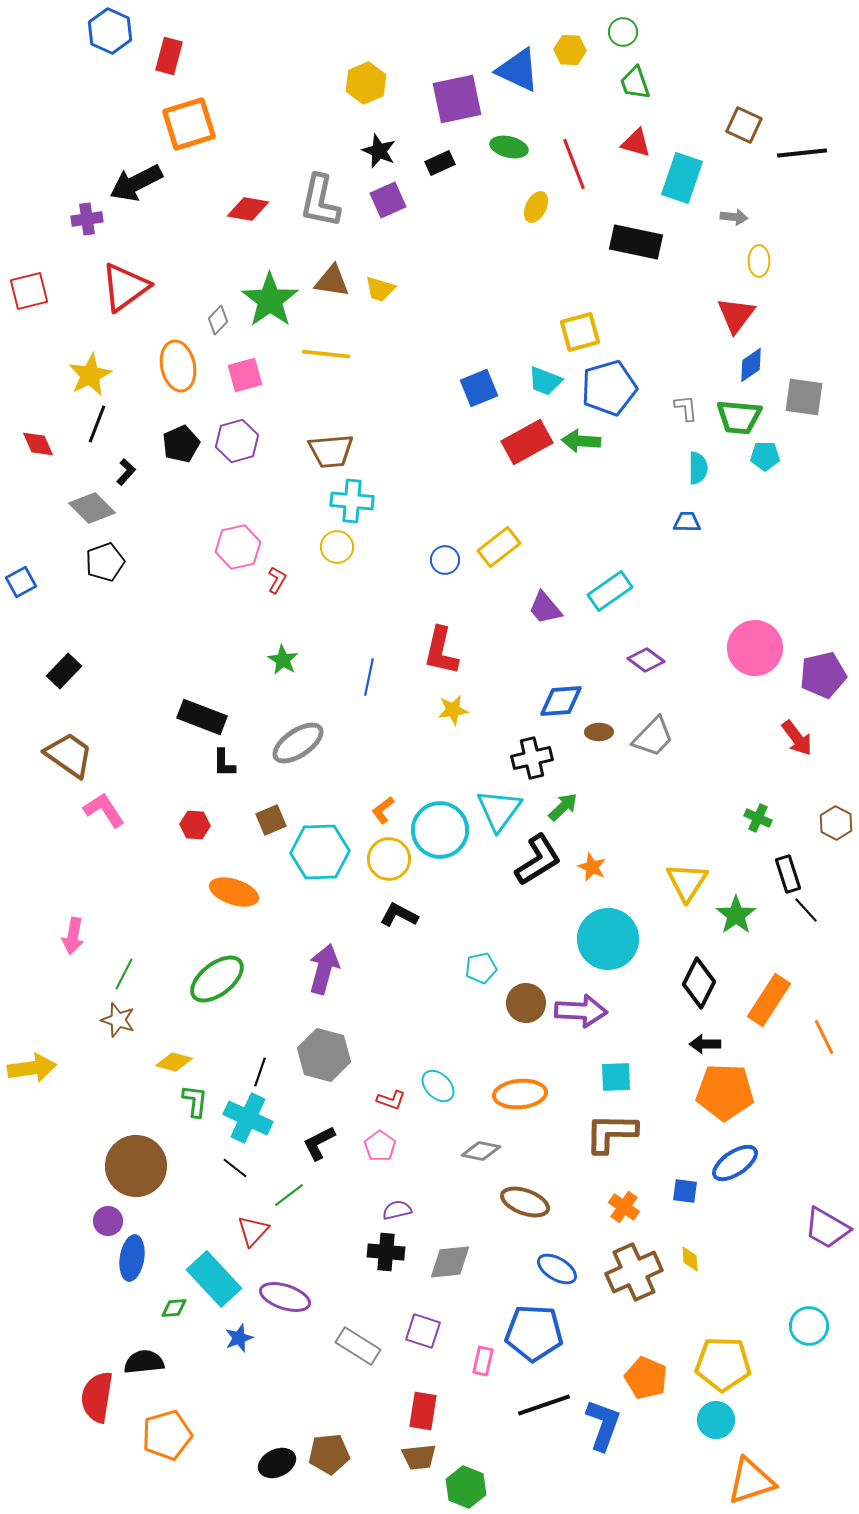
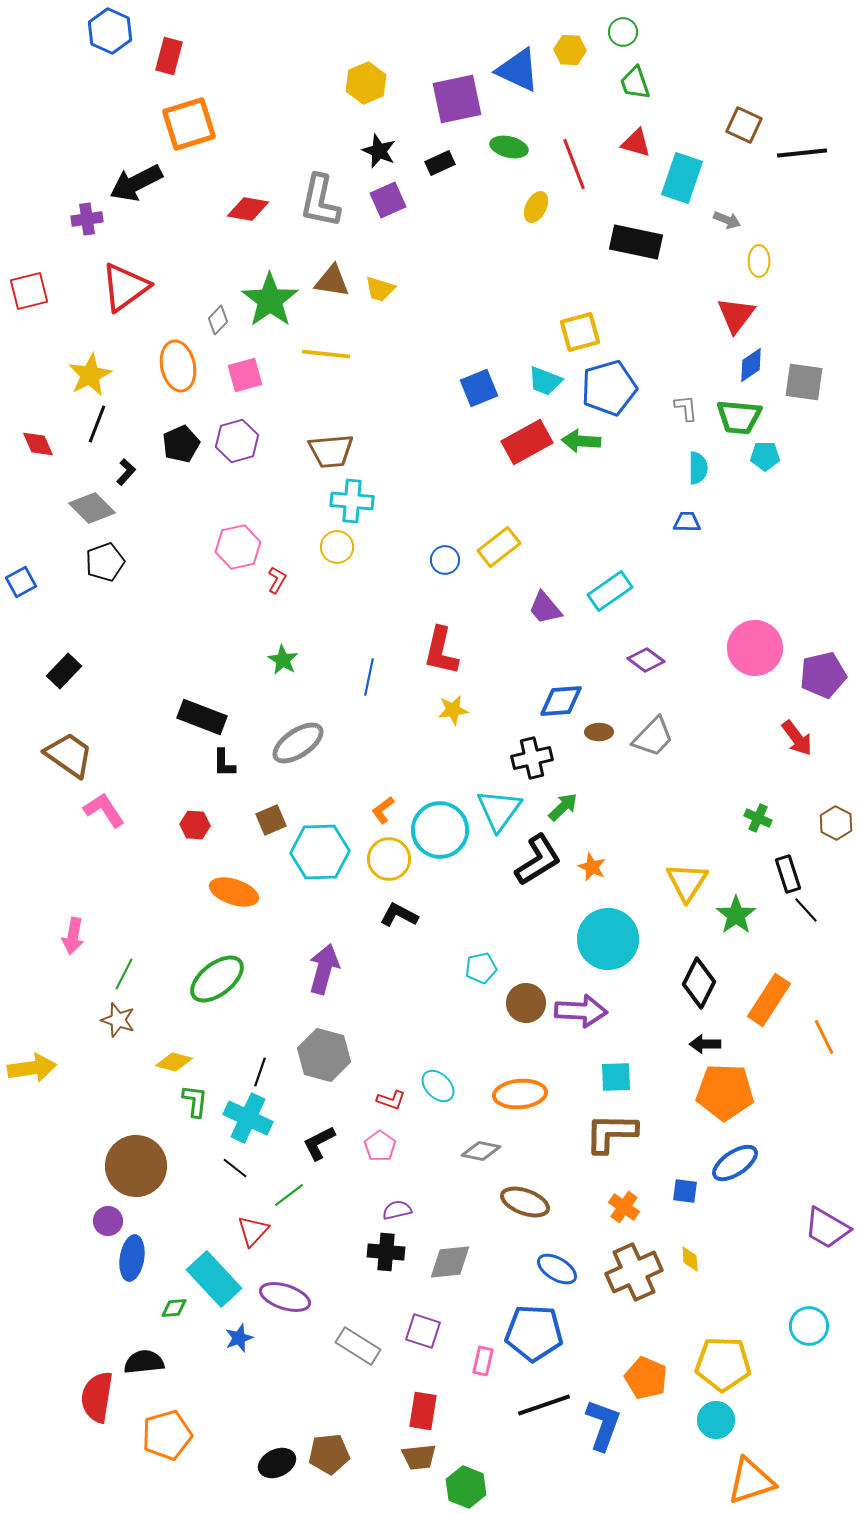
gray arrow at (734, 217): moved 7 px left, 3 px down; rotated 16 degrees clockwise
gray square at (804, 397): moved 15 px up
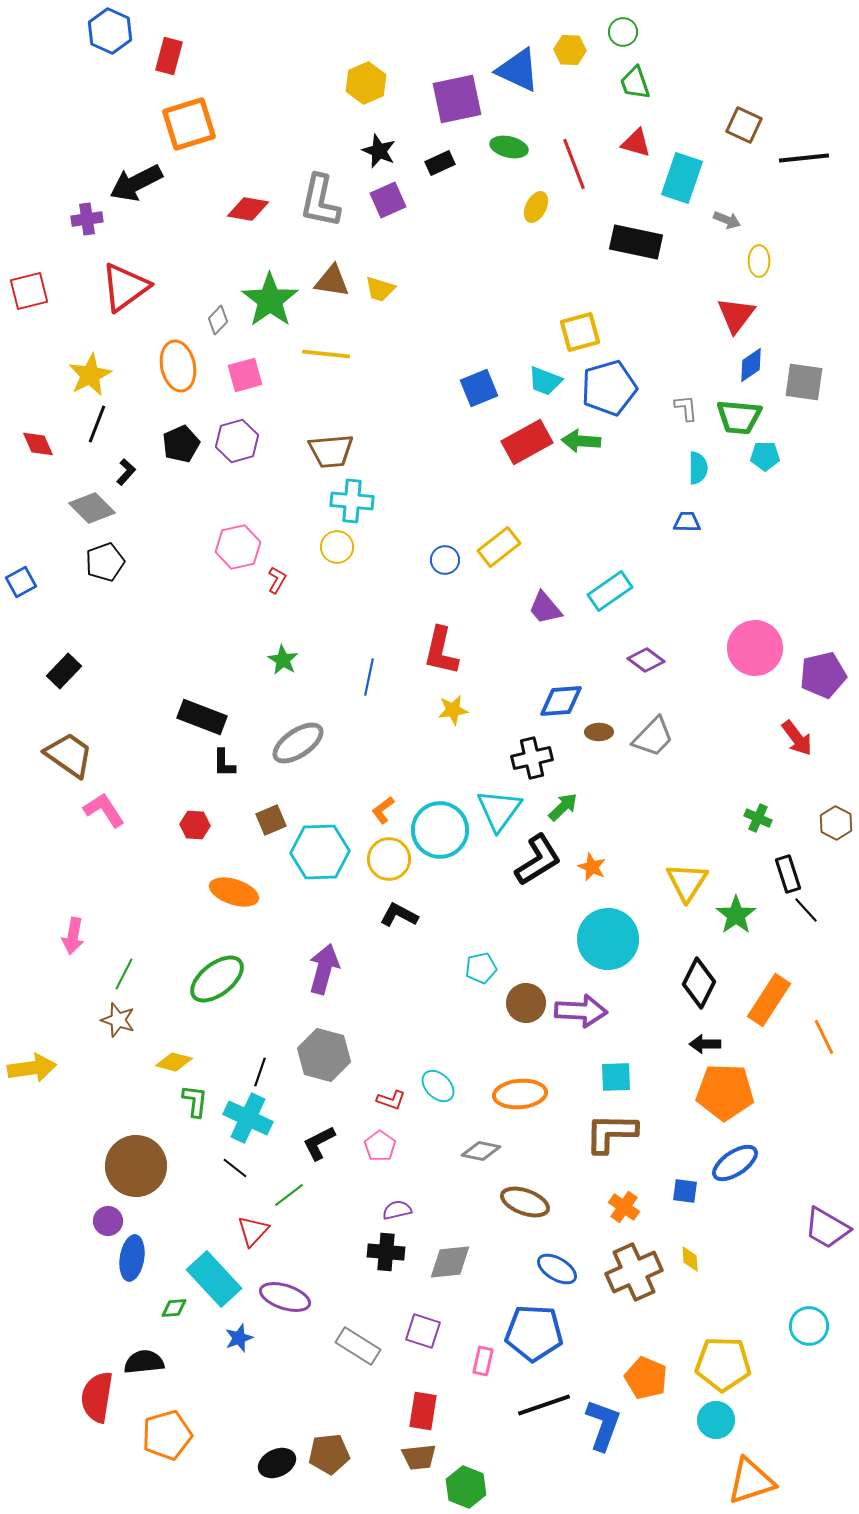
black line at (802, 153): moved 2 px right, 5 px down
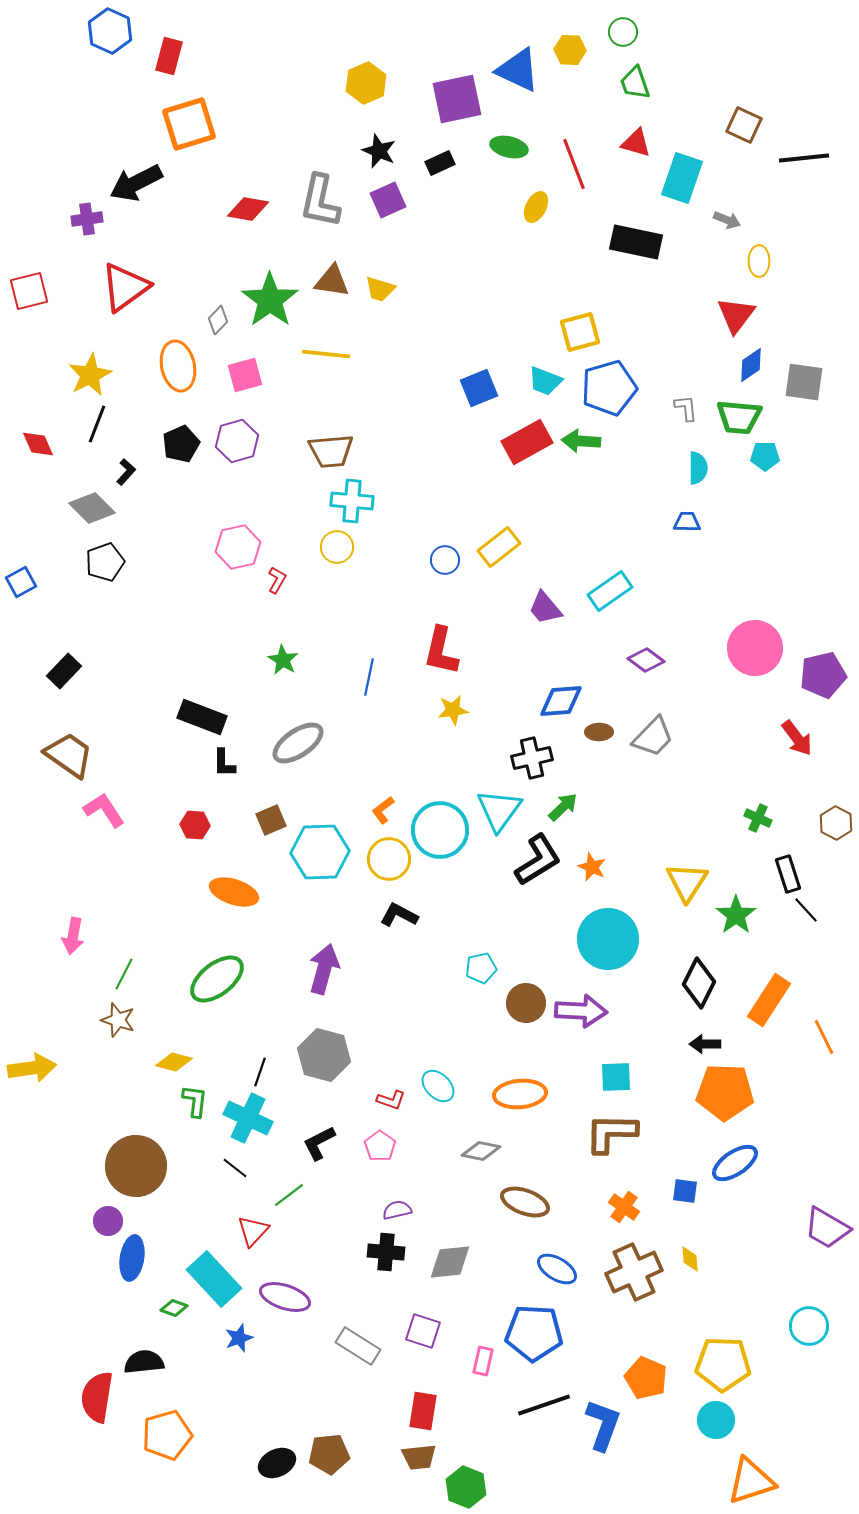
green diamond at (174, 1308): rotated 24 degrees clockwise
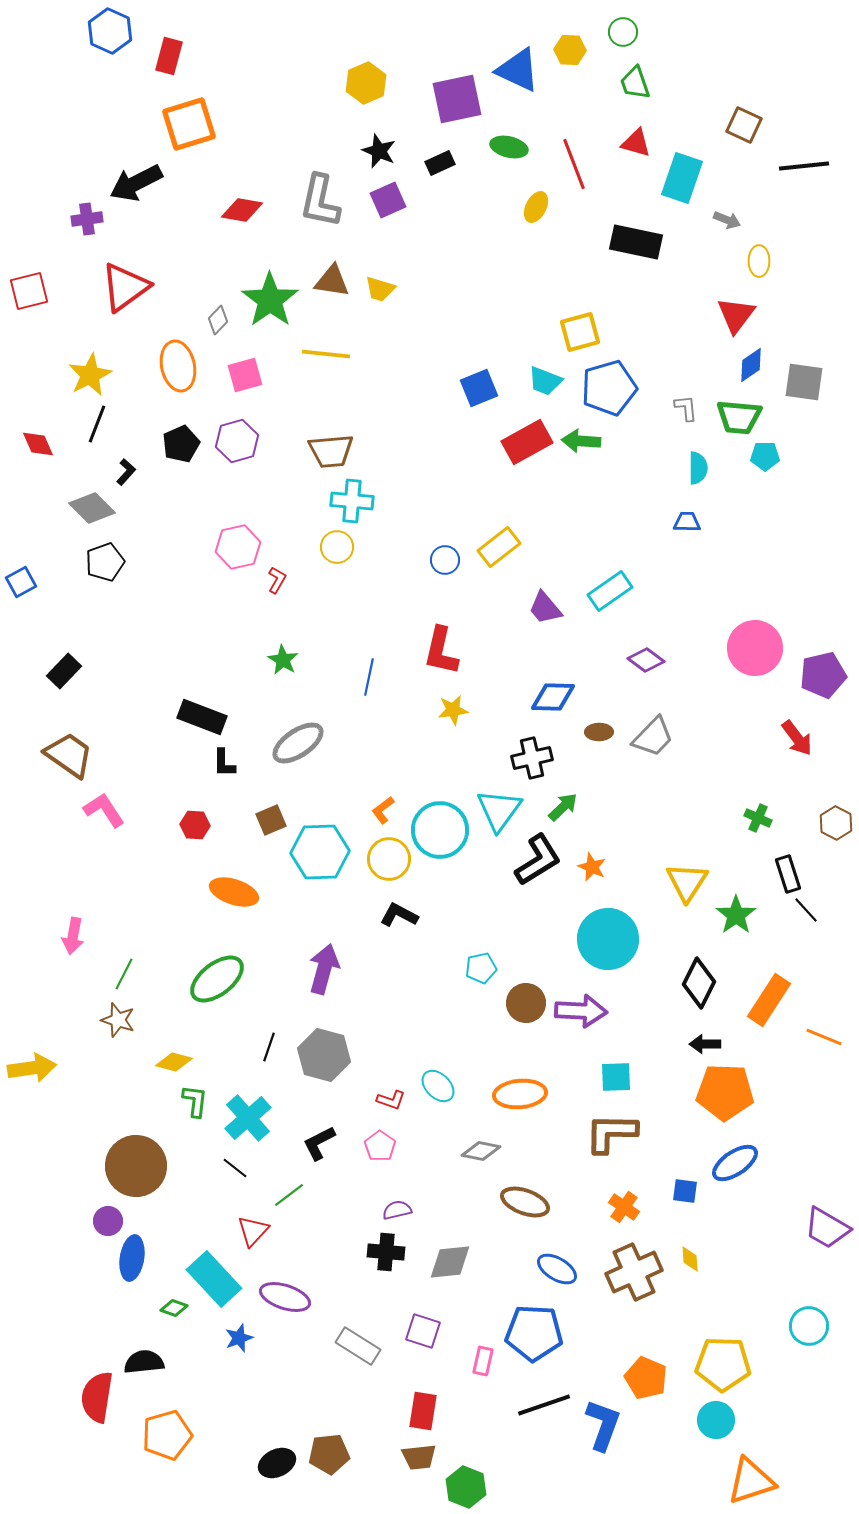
black line at (804, 158): moved 8 px down
red diamond at (248, 209): moved 6 px left, 1 px down
blue diamond at (561, 701): moved 8 px left, 4 px up; rotated 6 degrees clockwise
orange line at (824, 1037): rotated 42 degrees counterclockwise
black line at (260, 1072): moved 9 px right, 25 px up
cyan cross at (248, 1118): rotated 24 degrees clockwise
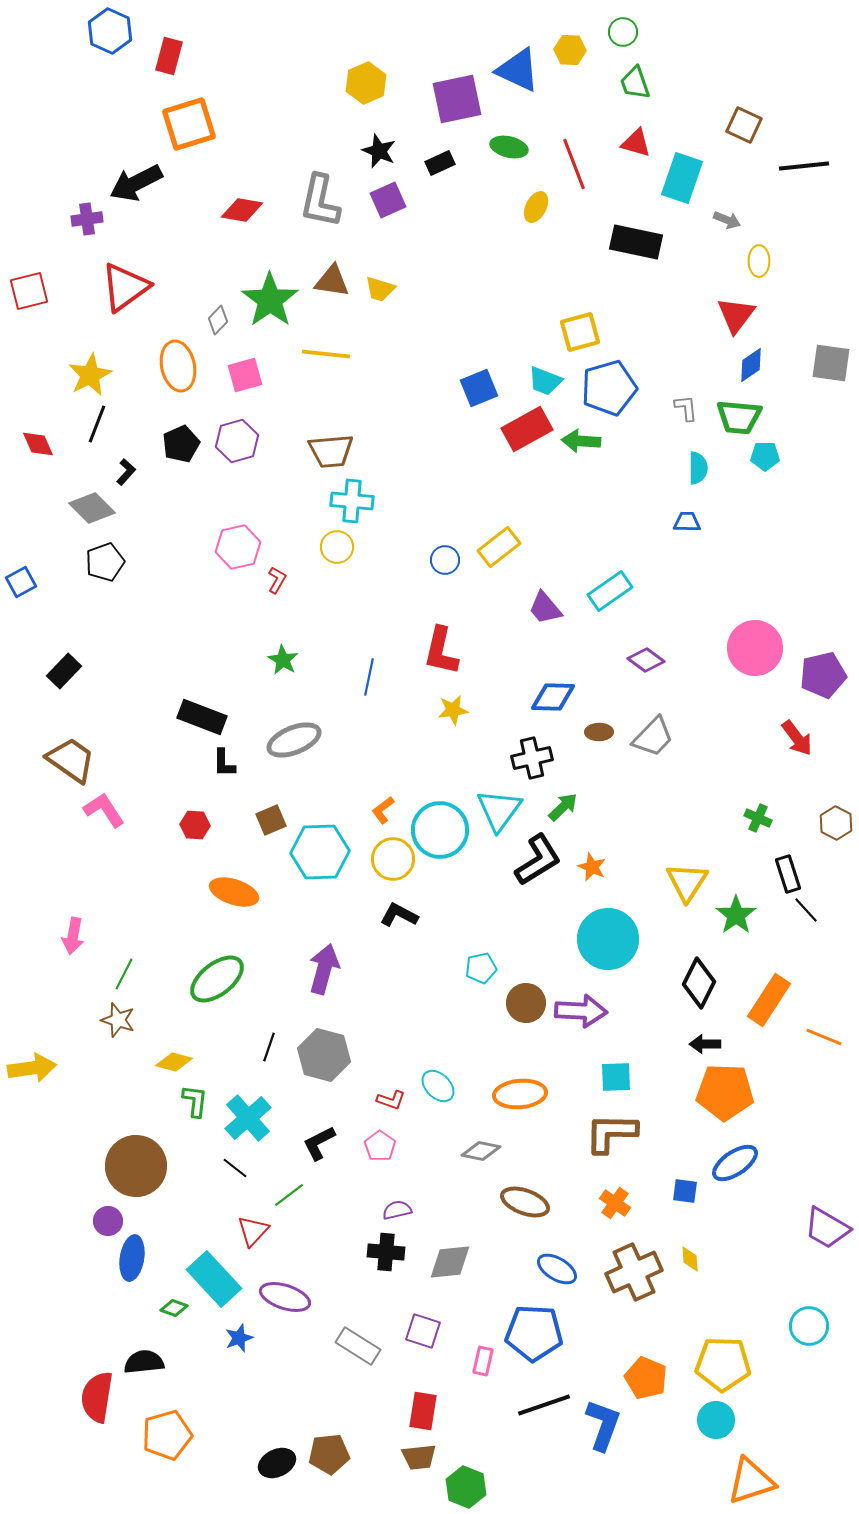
gray square at (804, 382): moved 27 px right, 19 px up
red rectangle at (527, 442): moved 13 px up
gray ellipse at (298, 743): moved 4 px left, 3 px up; rotated 12 degrees clockwise
brown trapezoid at (69, 755): moved 2 px right, 5 px down
yellow circle at (389, 859): moved 4 px right
orange cross at (624, 1207): moved 9 px left, 4 px up
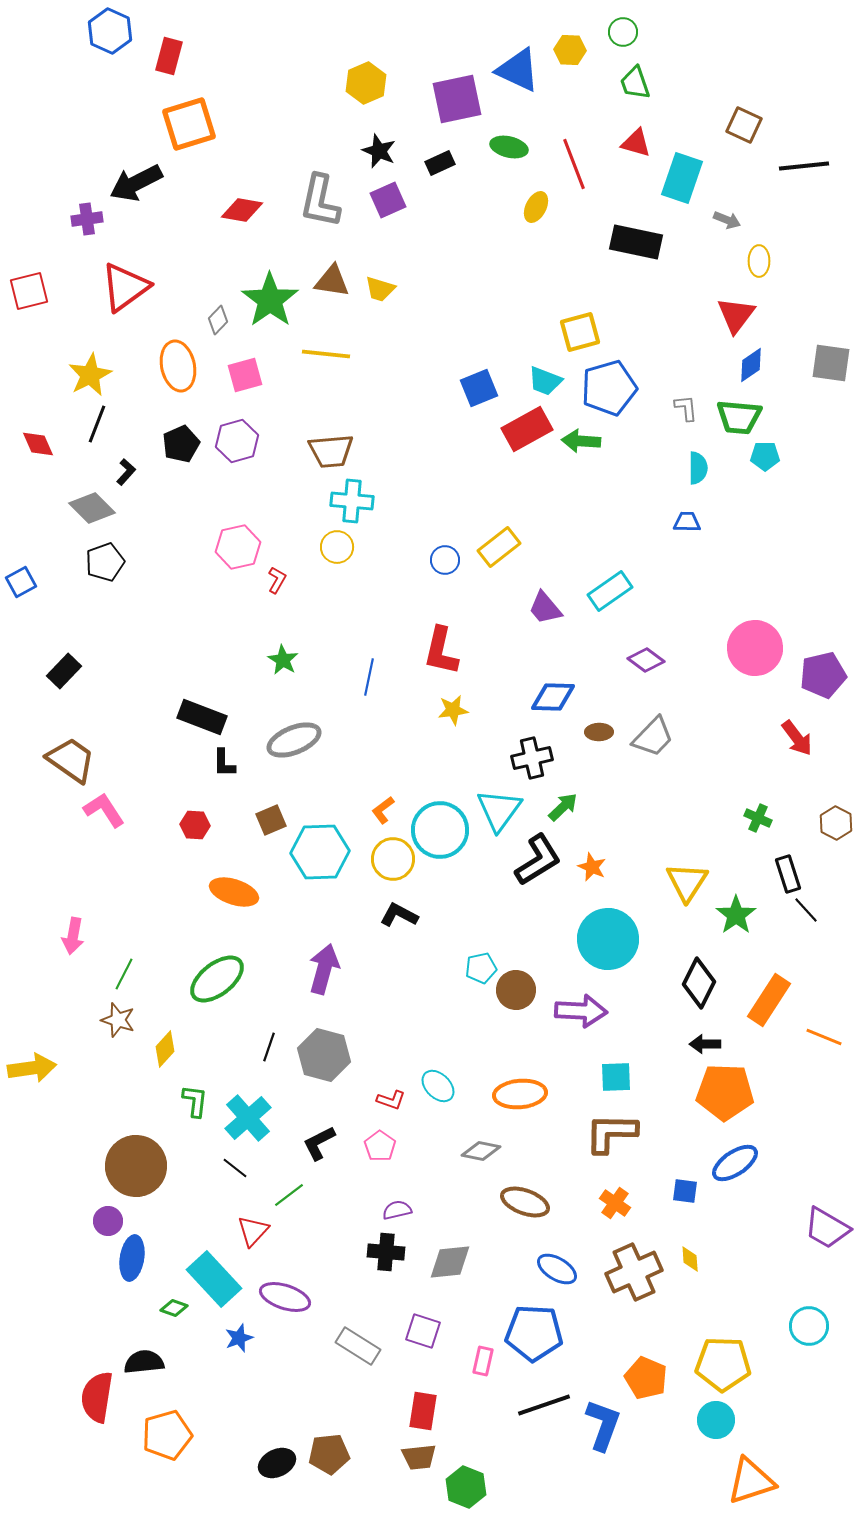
brown circle at (526, 1003): moved 10 px left, 13 px up
yellow diamond at (174, 1062): moved 9 px left, 13 px up; rotated 63 degrees counterclockwise
